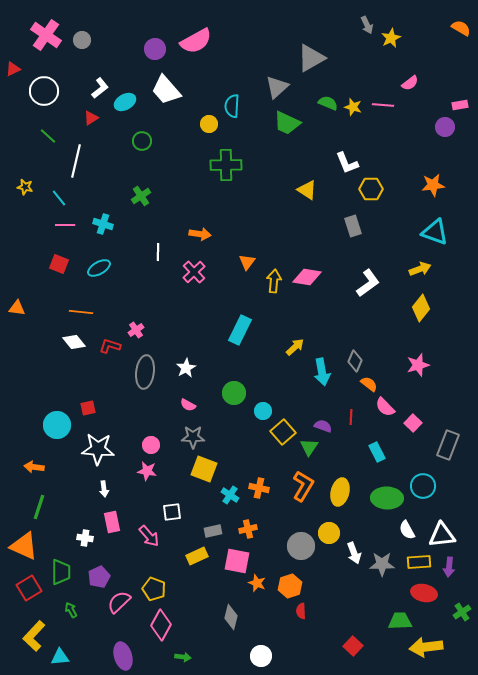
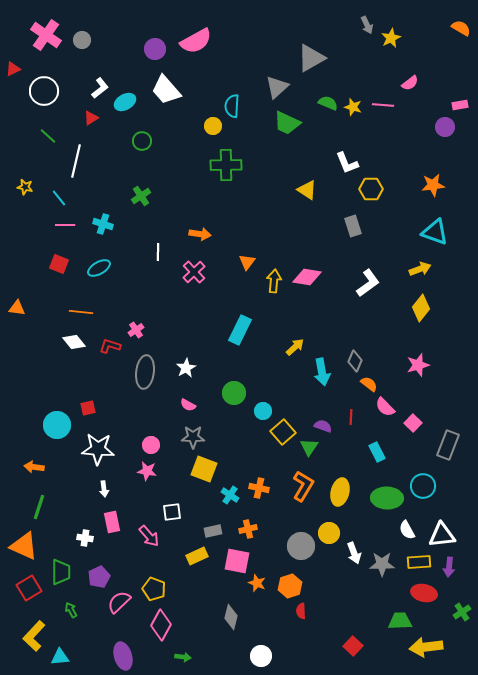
yellow circle at (209, 124): moved 4 px right, 2 px down
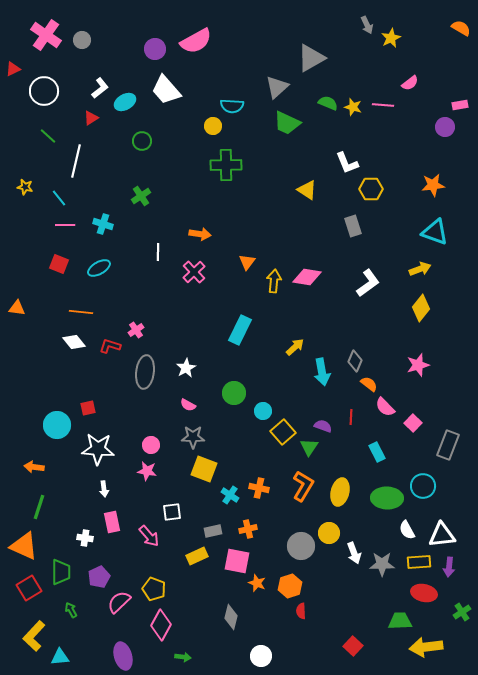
cyan semicircle at (232, 106): rotated 90 degrees counterclockwise
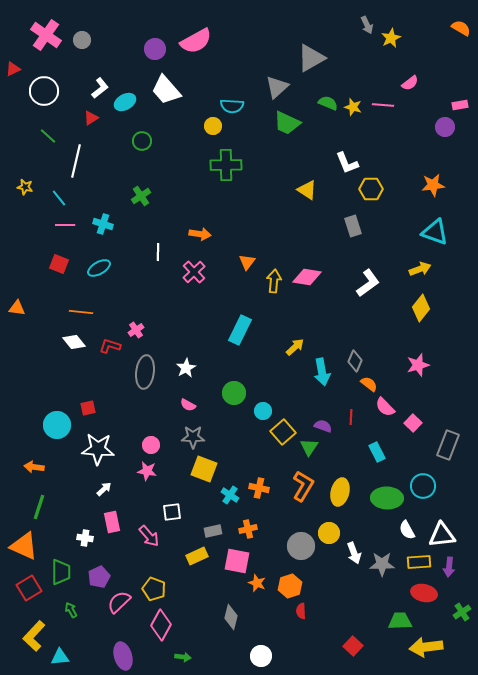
white arrow at (104, 489): rotated 126 degrees counterclockwise
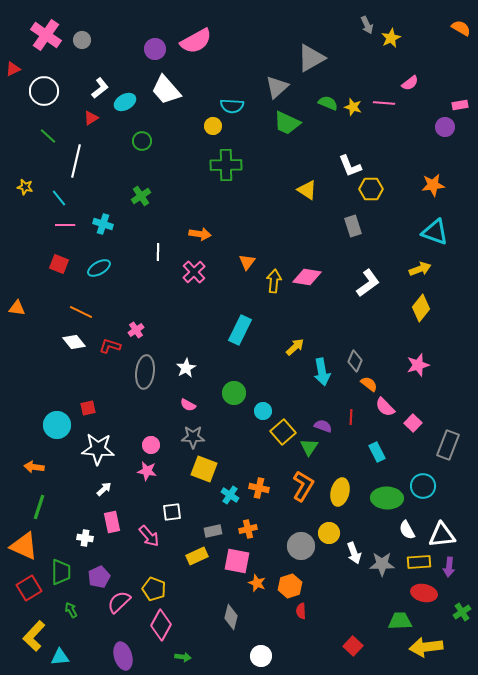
pink line at (383, 105): moved 1 px right, 2 px up
white L-shape at (347, 163): moved 3 px right, 3 px down
orange line at (81, 312): rotated 20 degrees clockwise
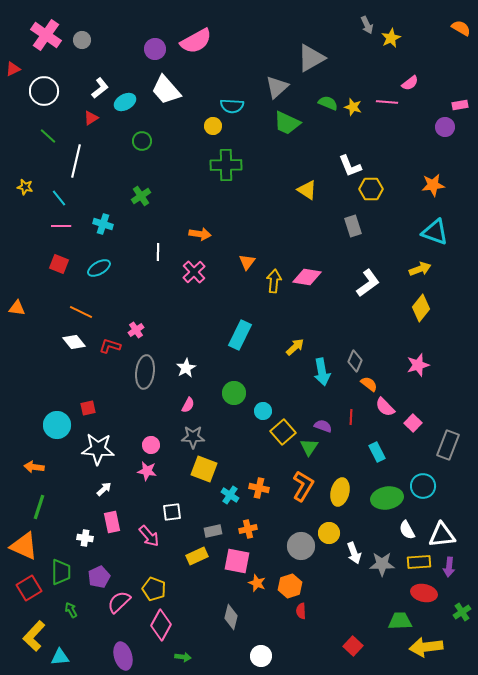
pink line at (384, 103): moved 3 px right, 1 px up
pink line at (65, 225): moved 4 px left, 1 px down
cyan rectangle at (240, 330): moved 5 px down
pink semicircle at (188, 405): rotated 91 degrees counterclockwise
green ellipse at (387, 498): rotated 12 degrees counterclockwise
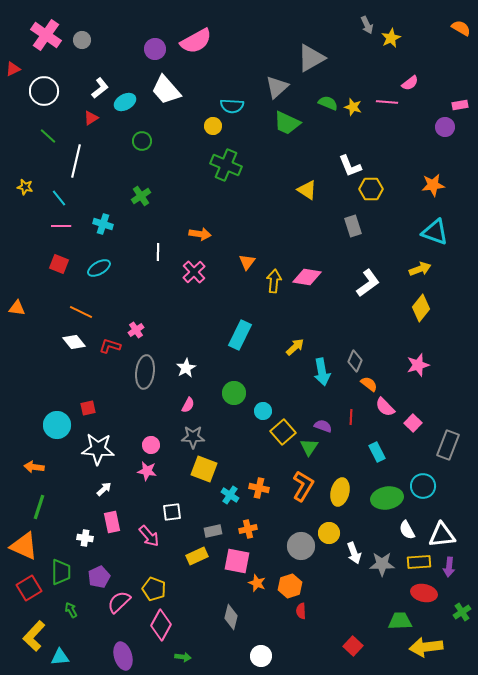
green cross at (226, 165): rotated 24 degrees clockwise
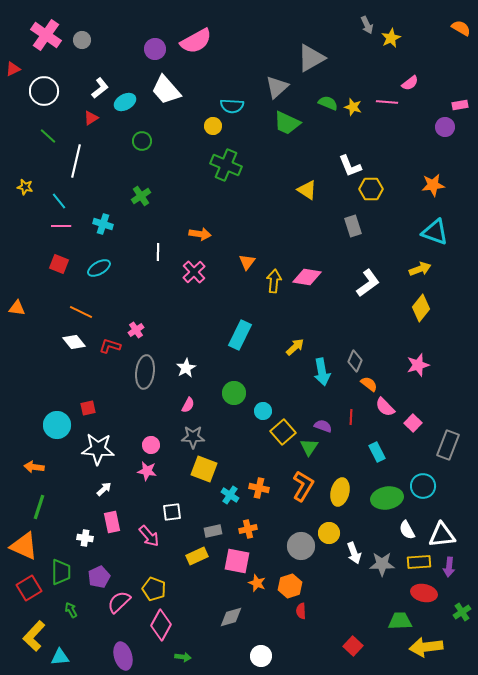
cyan line at (59, 198): moved 3 px down
gray diamond at (231, 617): rotated 60 degrees clockwise
